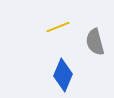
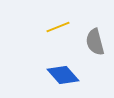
blue diamond: rotated 64 degrees counterclockwise
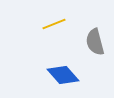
yellow line: moved 4 px left, 3 px up
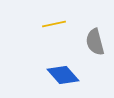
yellow line: rotated 10 degrees clockwise
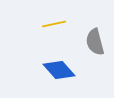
blue diamond: moved 4 px left, 5 px up
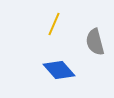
yellow line: rotated 55 degrees counterclockwise
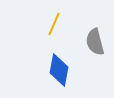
blue diamond: rotated 52 degrees clockwise
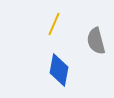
gray semicircle: moved 1 px right, 1 px up
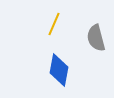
gray semicircle: moved 3 px up
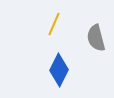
blue diamond: rotated 16 degrees clockwise
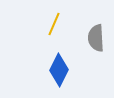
gray semicircle: rotated 12 degrees clockwise
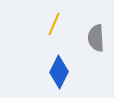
blue diamond: moved 2 px down
